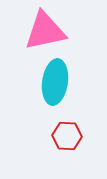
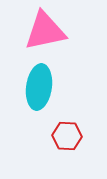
cyan ellipse: moved 16 px left, 5 px down
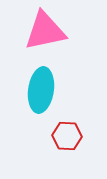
cyan ellipse: moved 2 px right, 3 px down
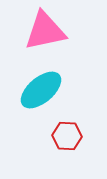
cyan ellipse: rotated 42 degrees clockwise
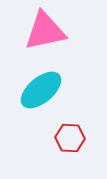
red hexagon: moved 3 px right, 2 px down
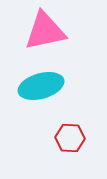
cyan ellipse: moved 4 px up; rotated 24 degrees clockwise
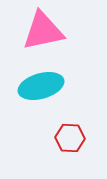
pink triangle: moved 2 px left
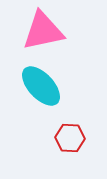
cyan ellipse: rotated 63 degrees clockwise
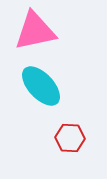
pink triangle: moved 8 px left
